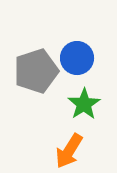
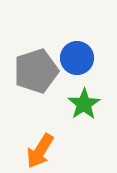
orange arrow: moved 29 px left
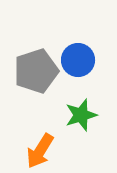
blue circle: moved 1 px right, 2 px down
green star: moved 3 px left, 11 px down; rotated 16 degrees clockwise
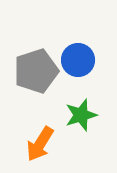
orange arrow: moved 7 px up
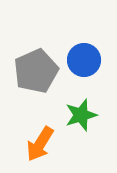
blue circle: moved 6 px right
gray pentagon: rotated 6 degrees counterclockwise
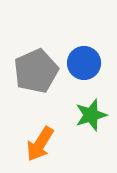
blue circle: moved 3 px down
green star: moved 10 px right
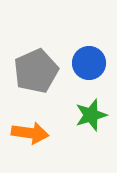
blue circle: moved 5 px right
orange arrow: moved 10 px left, 11 px up; rotated 114 degrees counterclockwise
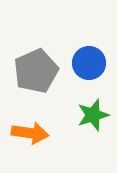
green star: moved 2 px right
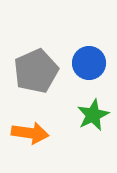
green star: rotated 8 degrees counterclockwise
